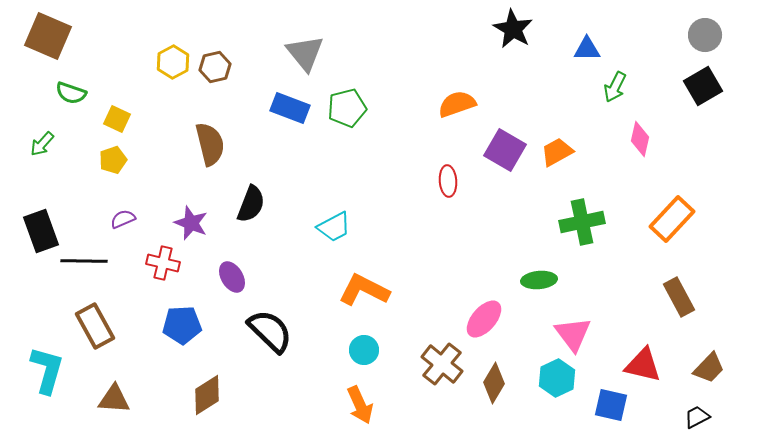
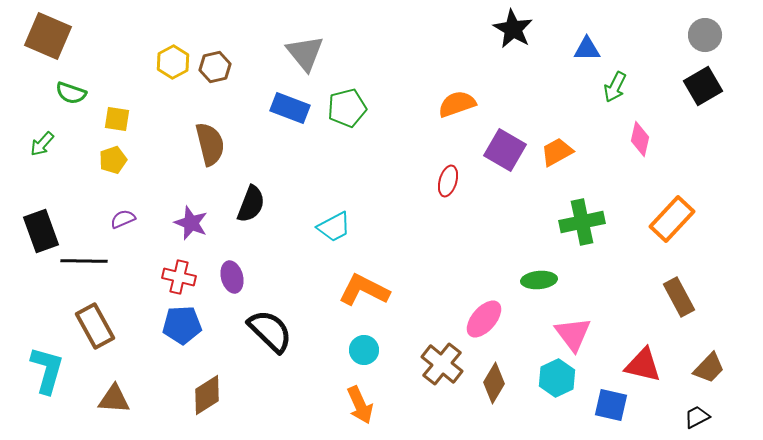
yellow square at (117, 119): rotated 16 degrees counterclockwise
red ellipse at (448, 181): rotated 20 degrees clockwise
red cross at (163, 263): moved 16 px right, 14 px down
purple ellipse at (232, 277): rotated 16 degrees clockwise
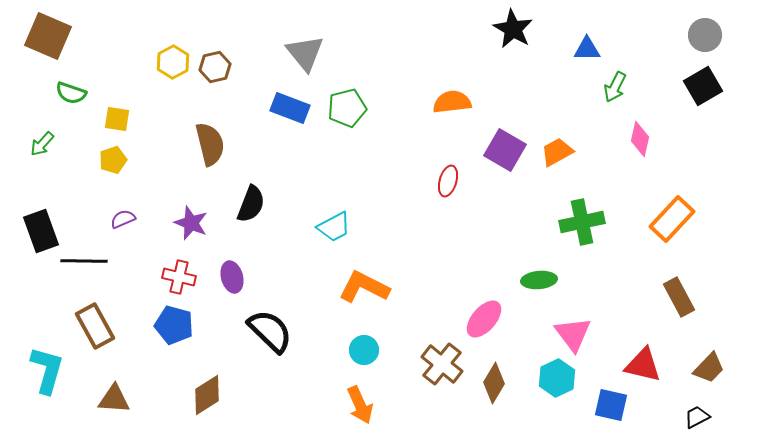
orange semicircle at (457, 104): moved 5 px left, 2 px up; rotated 12 degrees clockwise
orange L-shape at (364, 290): moved 3 px up
blue pentagon at (182, 325): moved 8 px left; rotated 18 degrees clockwise
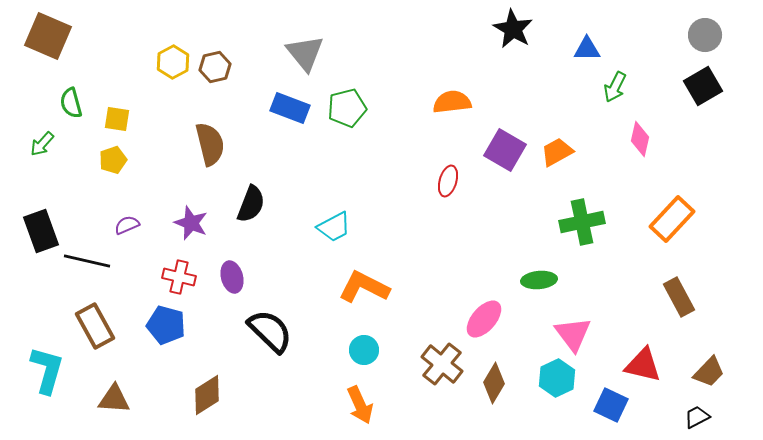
green semicircle at (71, 93): moved 10 px down; rotated 56 degrees clockwise
purple semicircle at (123, 219): moved 4 px right, 6 px down
black line at (84, 261): moved 3 px right; rotated 12 degrees clockwise
blue pentagon at (174, 325): moved 8 px left
brown trapezoid at (709, 368): moved 4 px down
blue square at (611, 405): rotated 12 degrees clockwise
